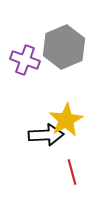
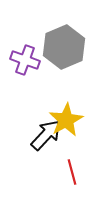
black arrow: rotated 44 degrees counterclockwise
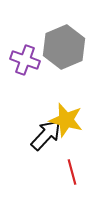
yellow star: rotated 28 degrees counterclockwise
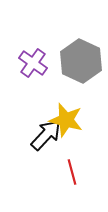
gray hexagon: moved 17 px right, 14 px down; rotated 12 degrees counterclockwise
purple cross: moved 8 px right, 3 px down; rotated 16 degrees clockwise
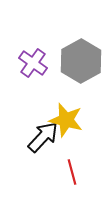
gray hexagon: rotated 6 degrees clockwise
black arrow: moved 3 px left, 2 px down
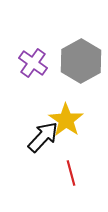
yellow star: rotated 20 degrees clockwise
red line: moved 1 px left, 1 px down
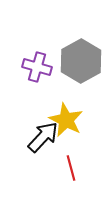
purple cross: moved 4 px right, 4 px down; rotated 20 degrees counterclockwise
yellow star: rotated 8 degrees counterclockwise
red line: moved 5 px up
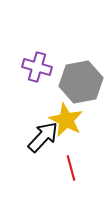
gray hexagon: moved 21 px down; rotated 18 degrees clockwise
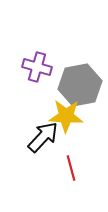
gray hexagon: moved 1 px left, 3 px down
yellow star: moved 4 px up; rotated 24 degrees counterclockwise
